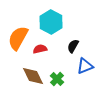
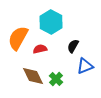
green cross: moved 1 px left
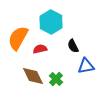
black semicircle: rotated 56 degrees counterclockwise
blue triangle: moved 1 px right; rotated 12 degrees clockwise
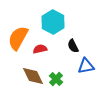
cyan hexagon: moved 2 px right
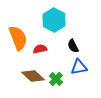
cyan hexagon: moved 1 px right, 2 px up
orange semicircle: rotated 130 degrees clockwise
blue triangle: moved 7 px left, 1 px down
brown diamond: rotated 20 degrees counterclockwise
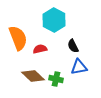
green cross: rotated 32 degrees counterclockwise
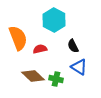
blue triangle: rotated 42 degrees clockwise
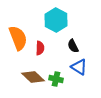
cyan hexagon: moved 2 px right
red semicircle: moved 1 px up; rotated 104 degrees clockwise
brown diamond: moved 1 px down
